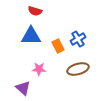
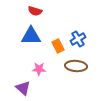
brown ellipse: moved 2 px left, 3 px up; rotated 20 degrees clockwise
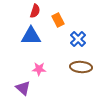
red semicircle: rotated 88 degrees counterclockwise
blue cross: rotated 14 degrees counterclockwise
orange rectangle: moved 26 px up
brown ellipse: moved 5 px right, 1 px down
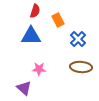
purple triangle: moved 1 px right
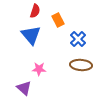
blue triangle: moved 1 px up; rotated 50 degrees clockwise
brown ellipse: moved 2 px up
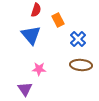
red semicircle: moved 1 px right, 1 px up
purple triangle: moved 1 px right, 1 px down; rotated 14 degrees clockwise
